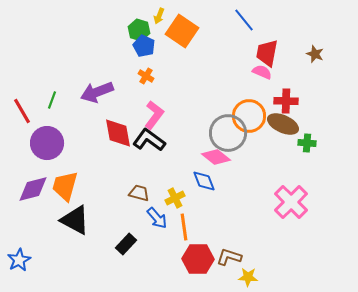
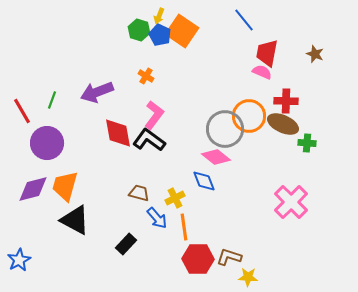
blue pentagon: moved 16 px right, 11 px up
gray circle: moved 3 px left, 4 px up
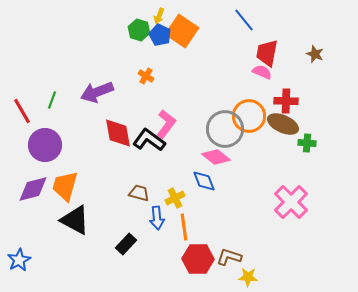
pink L-shape: moved 12 px right, 9 px down
purple circle: moved 2 px left, 2 px down
blue arrow: rotated 35 degrees clockwise
